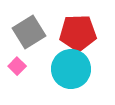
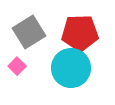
red pentagon: moved 2 px right
cyan circle: moved 1 px up
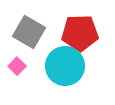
gray square: rotated 28 degrees counterclockwise
cyan circle: moved 6 px left, 2 px up
